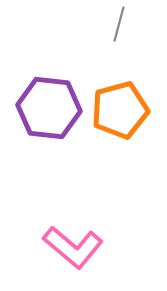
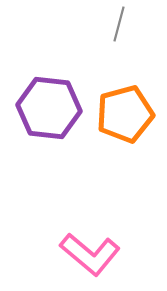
orange pentagon: moved 5 px right, 4 px down
pink L-shape: moved 17 px right, 7 px down
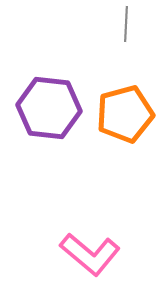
gray line: moved 7 px right; rotated 12 degrees counterclockwise
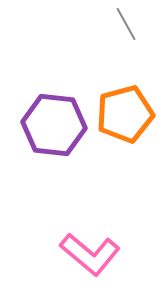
gray line: rotated 32 degrees counterclockwise
purple hexagon: moved 5 px right, 17 px down
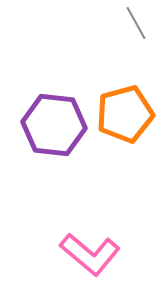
gray line: moved 10 px right, 1 px up
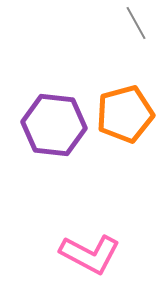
pink L-shape: rotated 12 degrees counterclockwise
